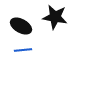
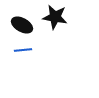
black ellipse: moved 1 px right, 1 px up
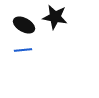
black ellipse: moved 2 px right
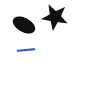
blue line: moved 3 px right
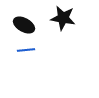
black star: moved 8 px right, 1 px down
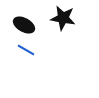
blue line: rotated 36 degrees clockwise
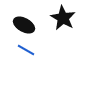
black star: rotated 20 degrees clockwise
